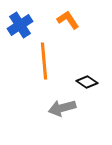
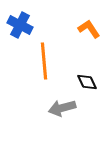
orange L-shape: moved 21 px right, 9 px down
blue cross: rotated 30 degrees counterclockwise
black diamond: rotated 30 degrees clockwise
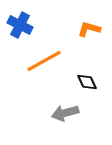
orange L-shape: rotated 40 degrees counterclockwise
orange line: rotated 66 degrees clockwise
gray arrow: moved 3 px right, 5 px down
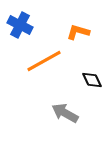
orange L-shape: moved 11 px left, 3 px down
black diamond: moved 5 px right, 2 px up
gray arrow: rotated 44 degrees clockwise
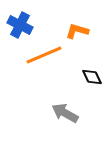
orange L-shape: moved 1 px left, 1 px up
orange line: moved 6 px up; rotated 6 degrees clockwise
black diamond: moved 3 px up
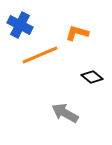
orange L-shape: moved 2 px down
orange line: moved 4 px left
black diamond: rotated 25 degrees counterclockwise
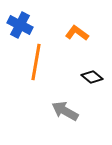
orange L-shape: rotated 20 degrees clockwise
orange line: moved 4 px left, 7 px down; rotated 57 degrees counterclockwise
gray arrow: moved 2 px up
